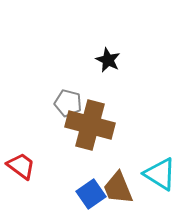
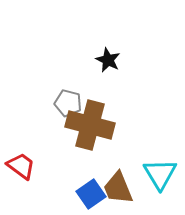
cyan triangle: rotated 27 degrees clockwise
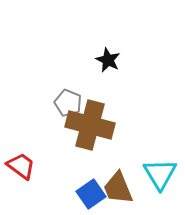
gray pentagon: rotated 8 degrees clockwise
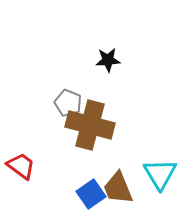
black star: rotated 30 degrees counterclockwise
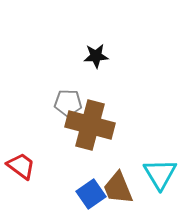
black star: moved 12 px left, 4 px up
gray pentagon: rotated 20 degrees counterclockwise
